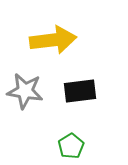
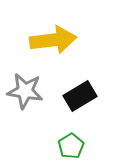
black rectangle: moved 5 px down; rotated 24 degrees counterclockwise
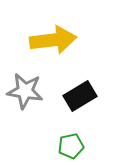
green pentagon: rotated 20 degrees clockwise
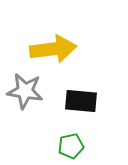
yellow arrow: moved 9 px down
black rectangle: moved 1 px right, 5 px down; rotated 36 degrees clockwise
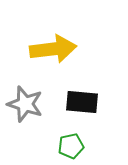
gray star: moved 13 px down; rotated 9 degrees clockwise
black rectangle: moved 1 px right, 1 px down
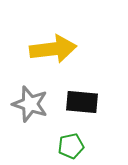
gray star: moved 5 px right
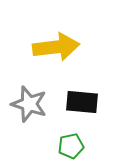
yellow arrow: moved 3 px right, 2 px up
gray star: moved 1 px left
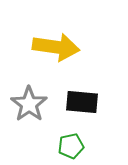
yellow arrow: rotated 15 degrees clockwise
gray star: rotated 18 degrees clockwise
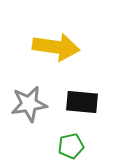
gray star: rotated 27 degrees clockwise
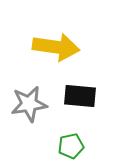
black rectangle: moved 2 px left, 6 px up
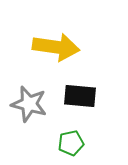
gray star: rotated 24 degrees clockwise
green pentagon: moved 3 px up
